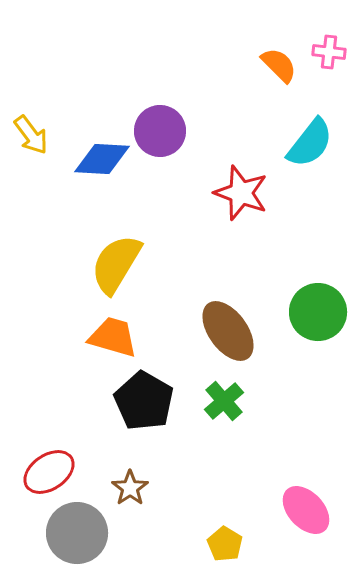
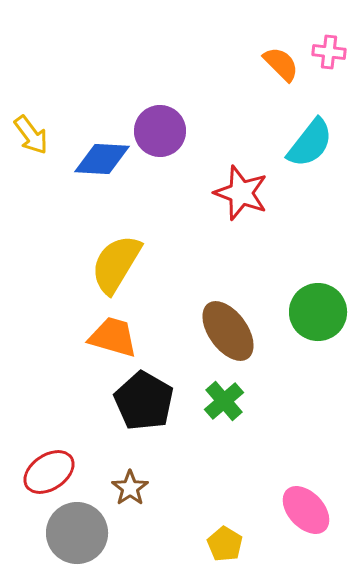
orange semicircle: moved 2 px right, 1 px up
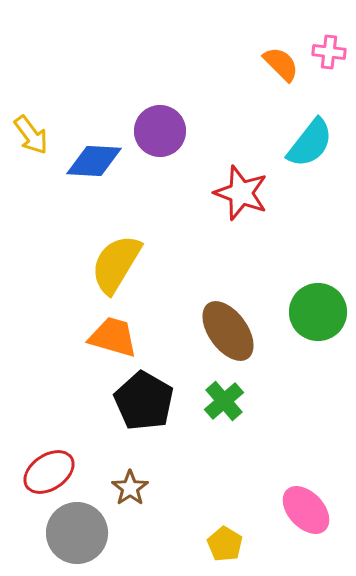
blue diamond: moved 8 px left, 2 px down
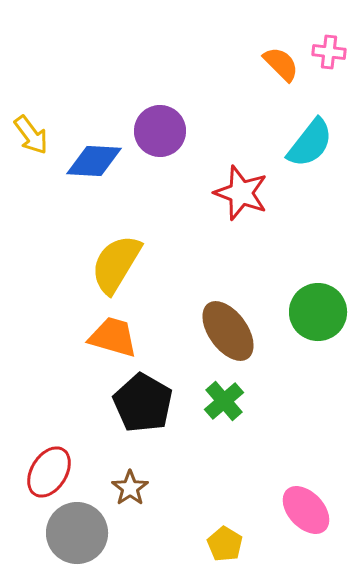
black pentagon: moved 1 px left, 2 px down
red ellipse: rotated 24 degrees counterclockwise
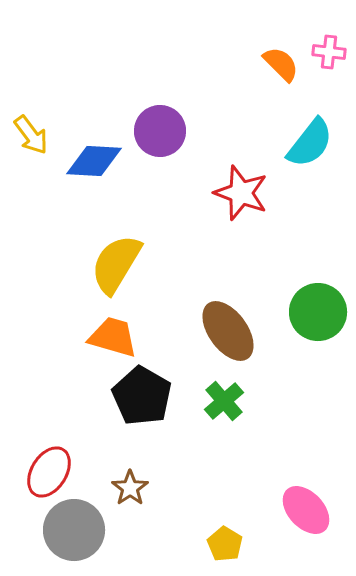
black pentagon: moved 1 px left, 7 px up
gray circle: moved 3 px left, 3 px up
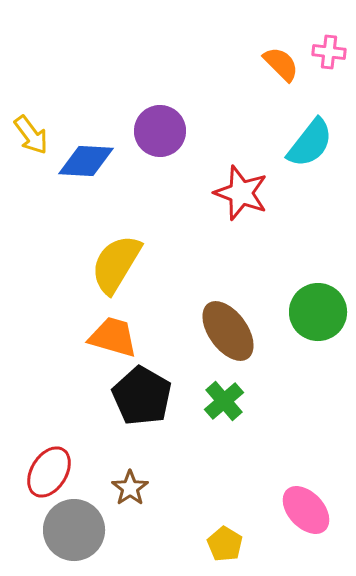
blue diamond: moved 8 px left
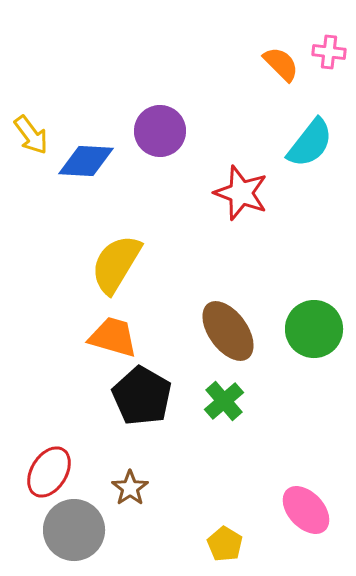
green circle: moved 4 px left, 17 px down
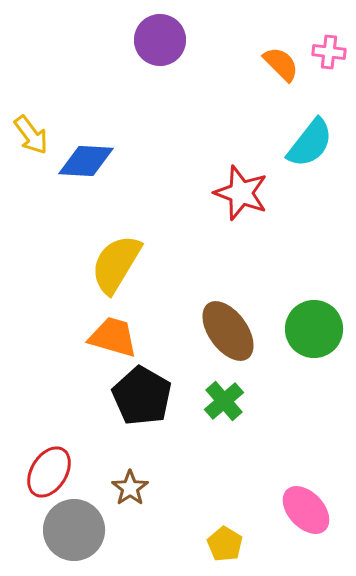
purple circle: moved 91 px up
